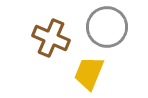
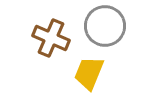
gray circle: moved 2 px left, 1 px up
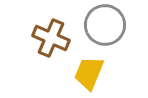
gray circle: moved 1 px up
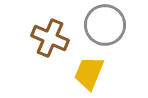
brown cross: moved 1 px left
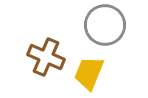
brown cross: moved 4 px left, 19 px down
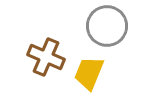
gray circle: moved 2 px right, 1 px down
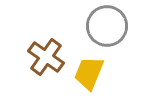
brown cross: rotated 12 degrees clockwise
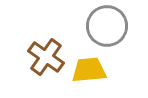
yellow trapezoid: moved 3 px up; rotated 63 degrees clockwise
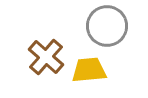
brown cross: rotated 6 degrees clockwise
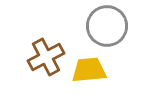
brown cross: rotated 21 degrees clockwise
